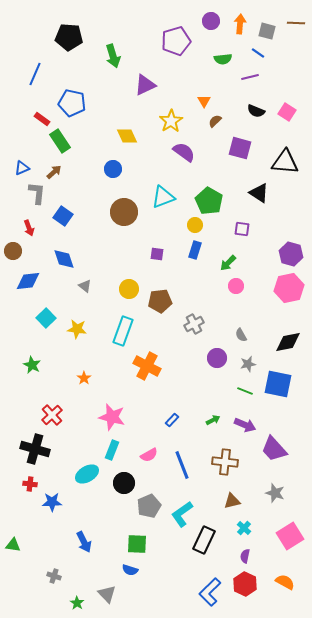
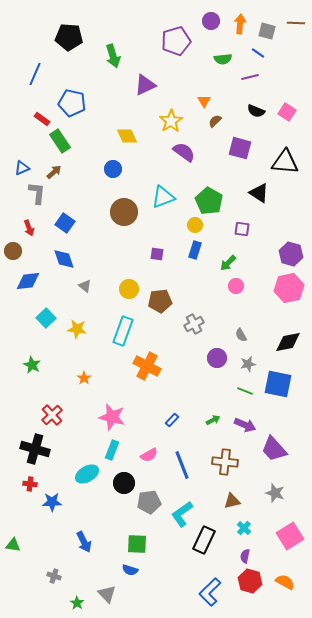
blue square at (63, 216): moved 2 px right, 7 px down
gray pentagon at (149, 506): moved 4 px up; rotated 15 degrees clockwise
red hexagon at (245, 584): moved 5 px right, 3 px up; rotated 10 degrees counterclockwise
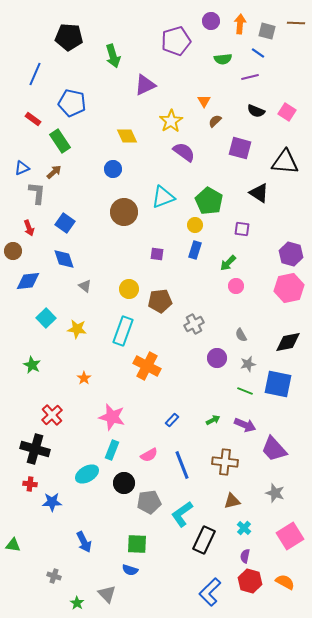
red rectangle at (42, 119): moved 9 px left
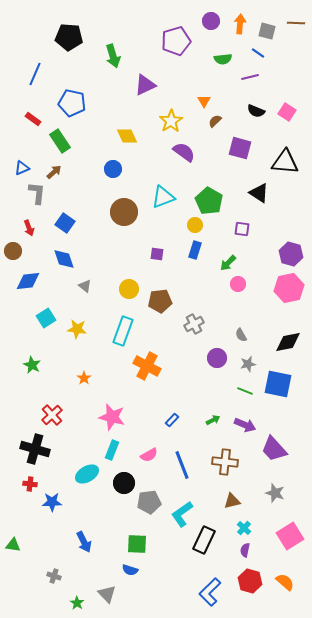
pink circle at (236, 286): moved 2 px right, 2 px up
cyan square at (46, 318): rotated 12 degrees clockwise
purple semicircle at (245, 556): moved 6 px up
orange semicircle at (285, 582): rotated 12 degrees clockwise
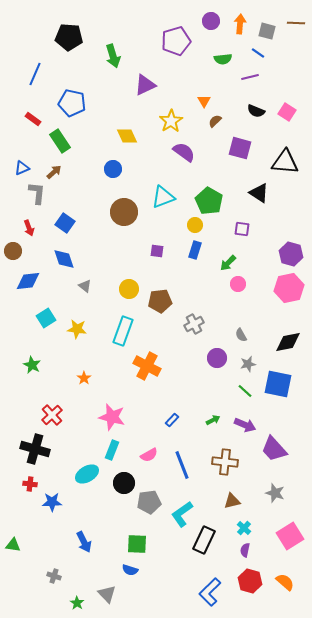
purple square at (157, 254): moved 3 px up
green line at (245, 391): rotated 21 degrees clockwise
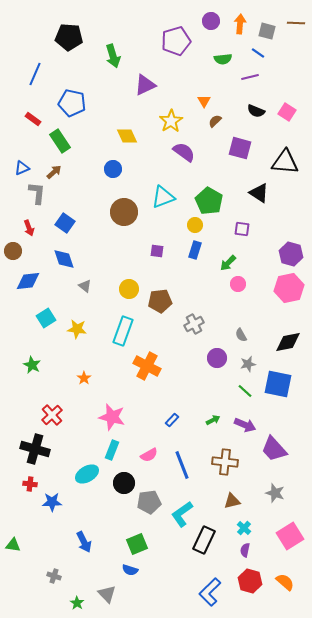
green square at (137, 544): rotated 25 degrees counterclockwise
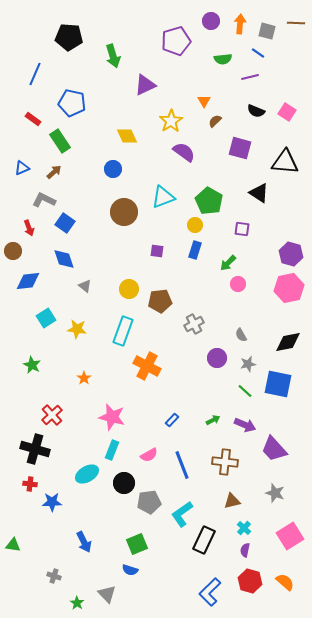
gray L-shape at (37, 193): moved 7 px right, 7 px down; rotated 70 degrees counterclockwise
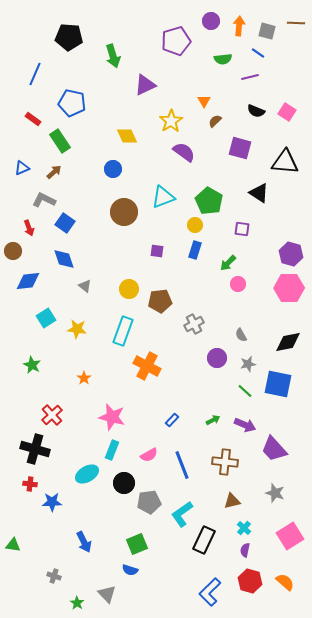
orange arrow at (240, 24): moved 1 px left, 2 px down
pink hexagon at (289, 288): rotated 12 degrees clockwise
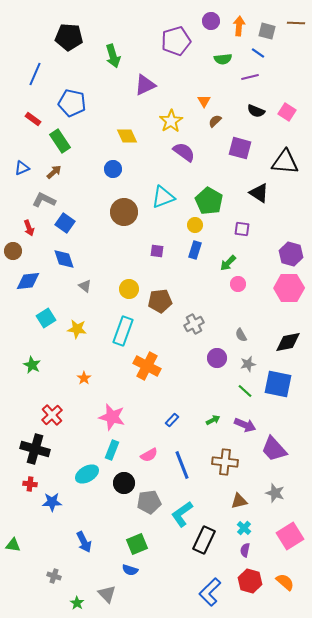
brown triangle at (232, 501): moved 7 px right
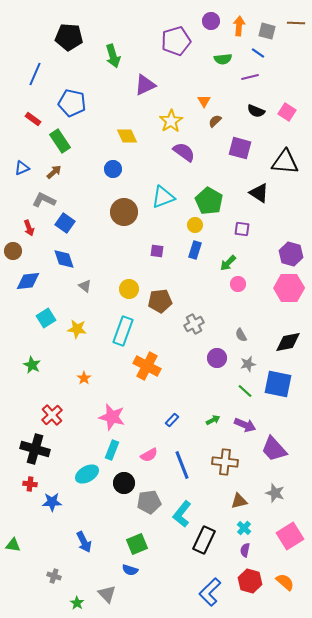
cyan L-shape at (182, 514): rotated 16 degrees counterclockwise
